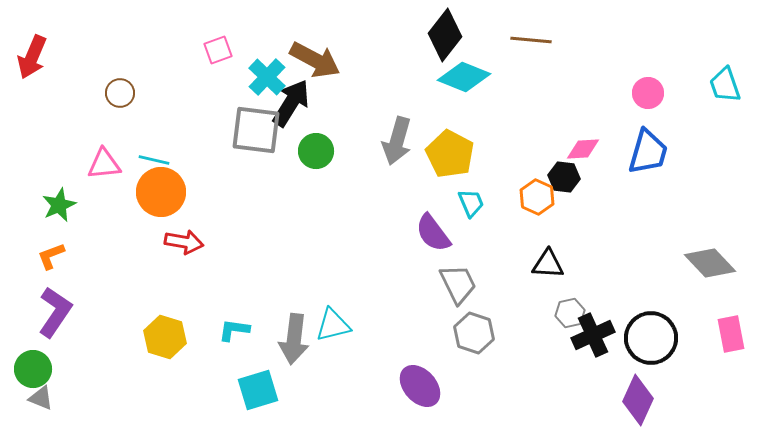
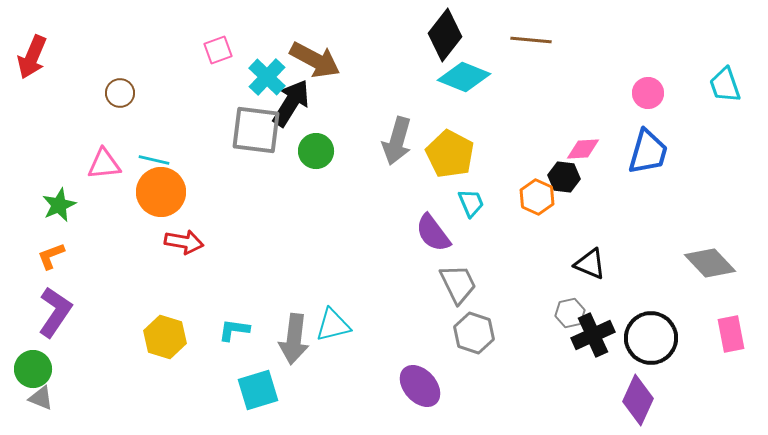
black triangle at (548, 264): moved 42 px right; rotated 20 degrees clockwise
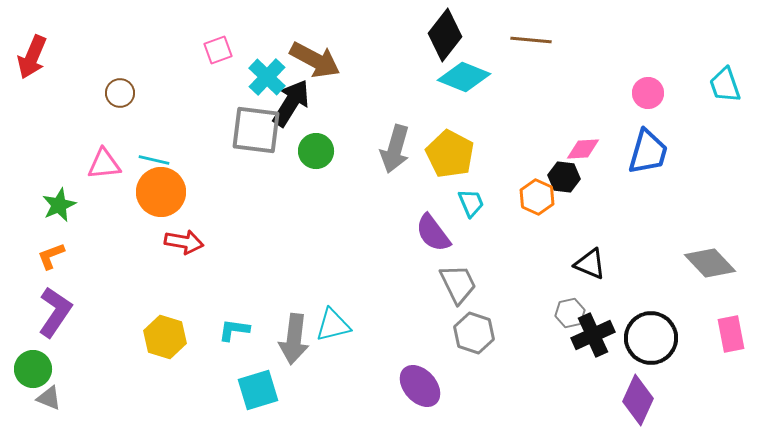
gray arrow at (397, 141): moved 2 px left, 8 px down
gray triangle at (41, 398): moved 8 px right
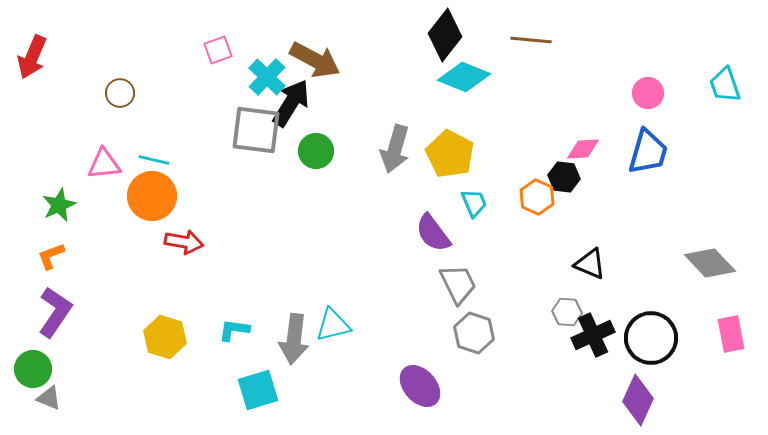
orange circle at (161, 192): moved 9 px left, 4 px down
cyan trapezoid at (471, 203): moved 3 px right
gray hexagon at (570, 313): moved 3 px left, 1 px up; rotated 16 degrees clockwise
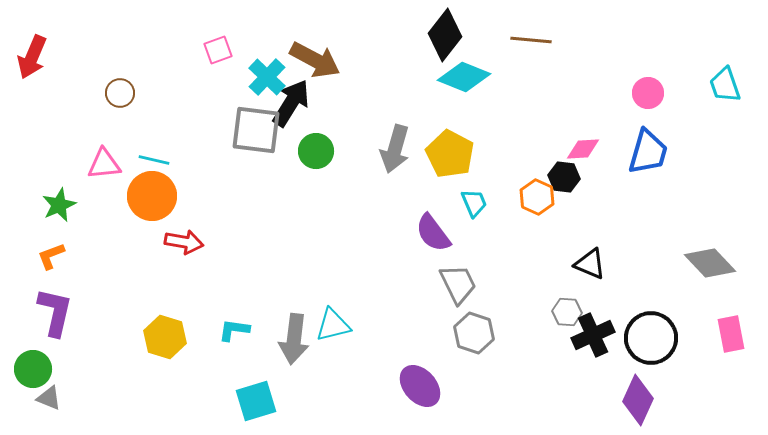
purple L-shape at (55, 312): rotated 21 degrees counterclockwise
cyan square at (258, 390): moved 2 px left, 11 px down
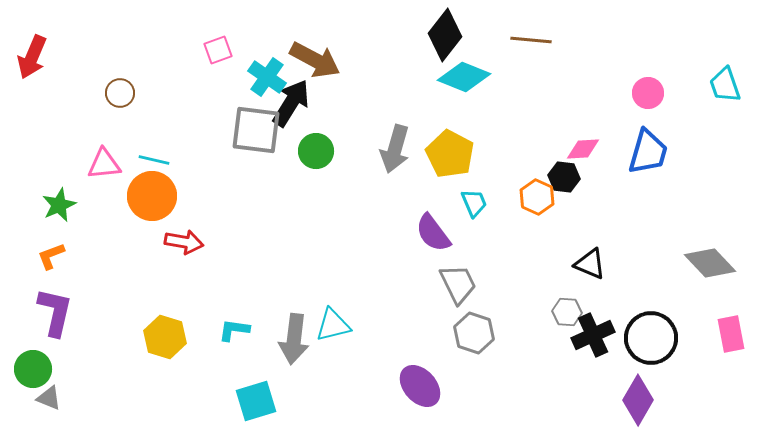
cyan cross at (267, 77): rotated 9 degrees counterclockwise
purple diamond at (638, 400): rotated 6 degrees clockwise
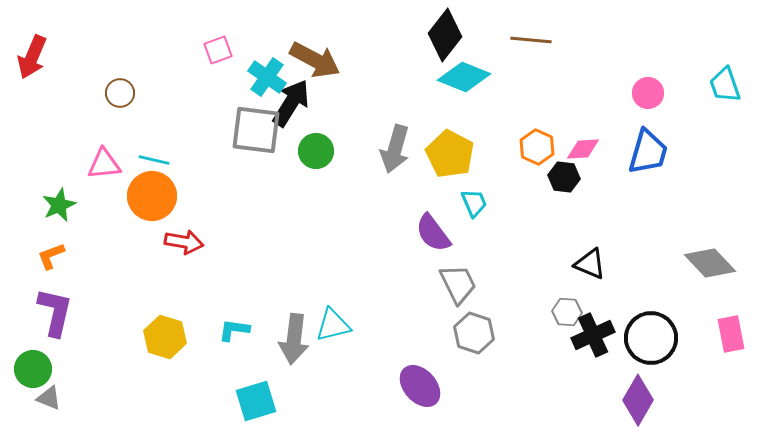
orange hexagon at (537, 197): moved 50 px up
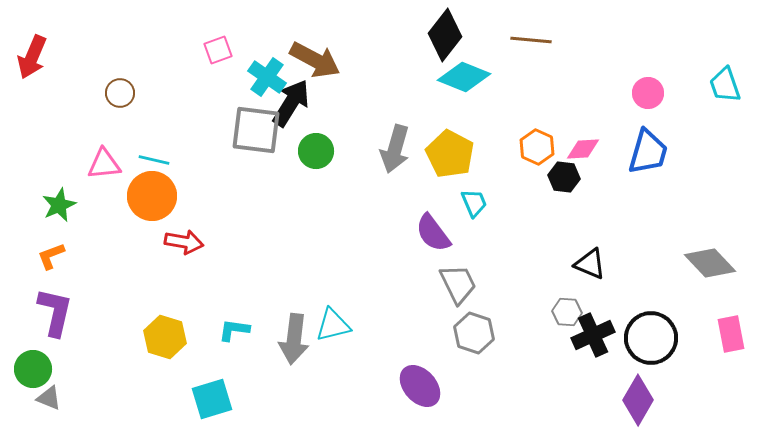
cyan square at (256, 401): moved 44 px left, 2 px up
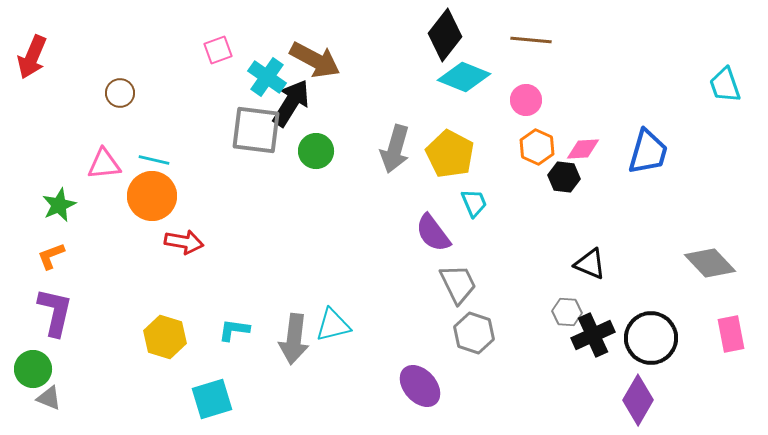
pink circle at (648, 93): moved 122 px left, 7 px down
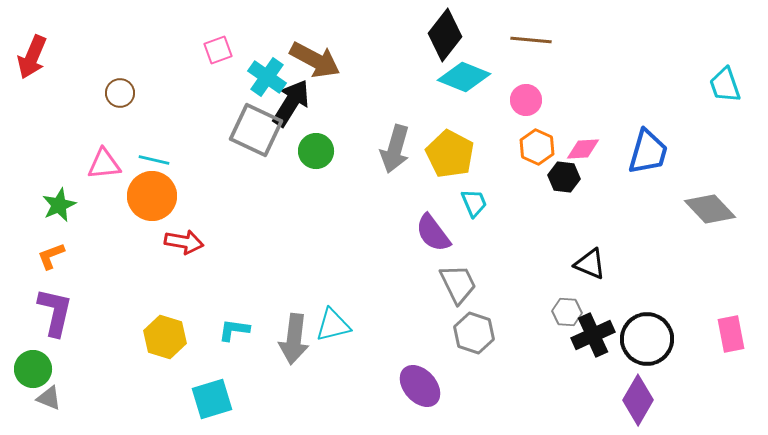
gray square at (256, 130): rotated 18 degrees clockwise
gray diamond at (710, 263): moved 54 px up
black circle at (651, 338): moved 4 px left, 1 px down
